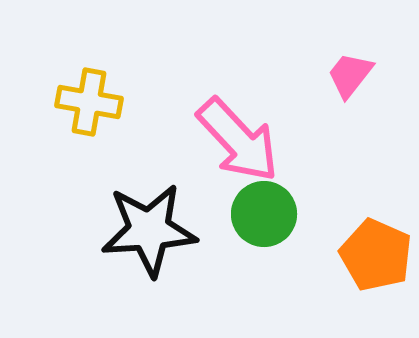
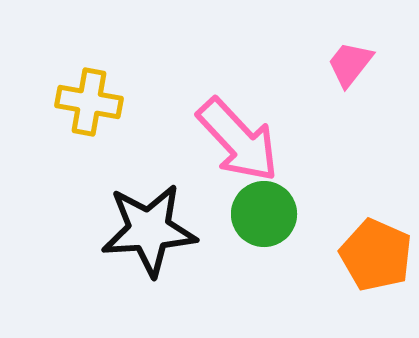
pink trapezoid: moved 11 px up
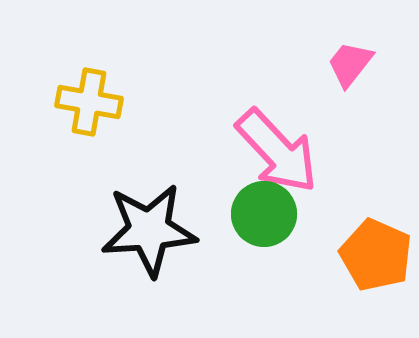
pink arrow: moved 39 px right, 11 px down
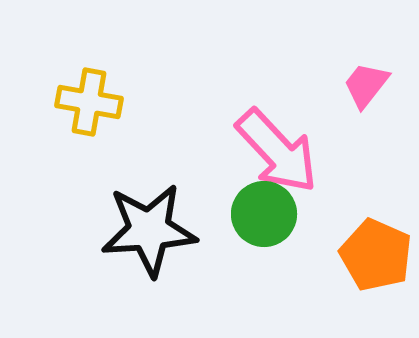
pink trapezoid: moved 16 px right, 21 px down
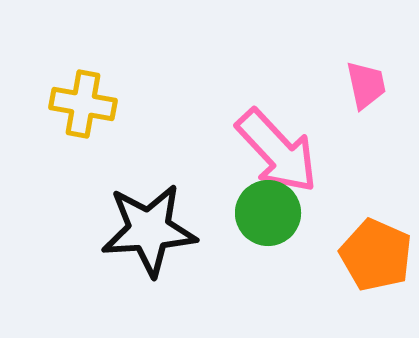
pink trapezoid: rotated 130 degrees clockwise
yellow cross: moved 6 px left, 2 px down
green circle: moved 4 px right, 1 px up
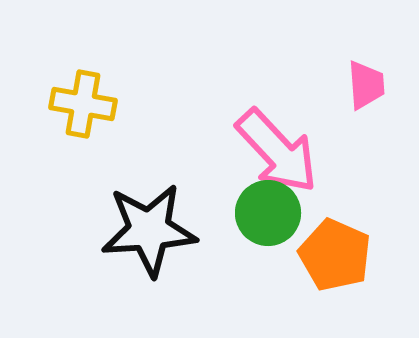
pink trapezoid: rotated 8 degrees clockwise
orange pentagon: moved 41 px left
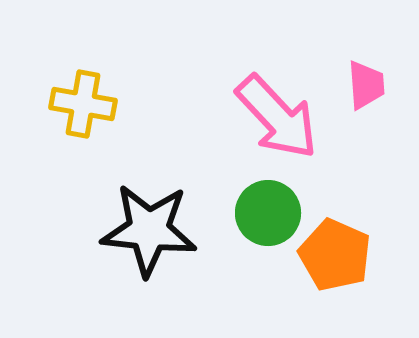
pink arrow: moved 34 px up
black star: rotated 10 degrees clockwise
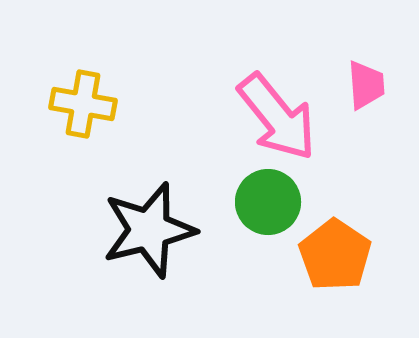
pink arrow: rotated 4 degrees clockwise
green circle: moved 11 px up
black star: rotated 20 degrees counterclockwise
orange pentagon: rotated 10 degrees clockwise
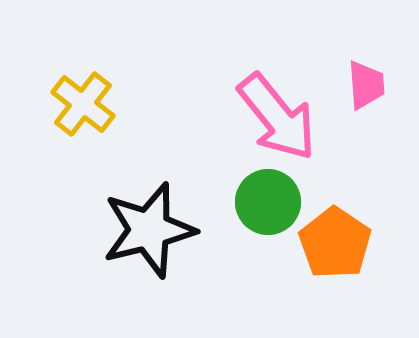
yellow cross: rotated 28 degrees clockwise
orange pentagon: moved 12 px up
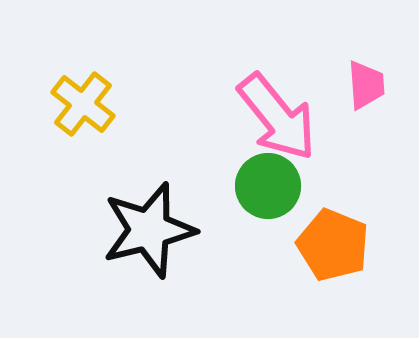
green circle: moved 16 px up
orange pentagon: moved 2 px left, 2 px down; rotated 12 degrees counterclockwise
